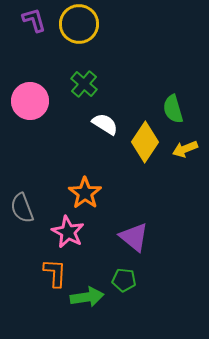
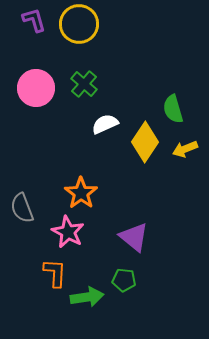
pink circle: moved 6 px right, 13 px up
white semicircle: rotated 56 degrees counterclockwise
orange star: moved 4 px left
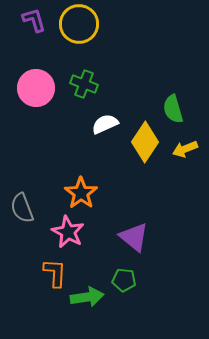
green cross: rotated 20 degrees counterclockwise
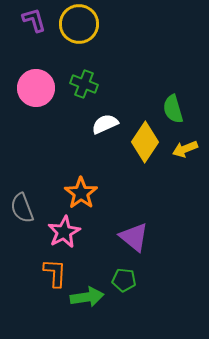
pink star: moved 4 px left; rotated 16 degrees clockwise
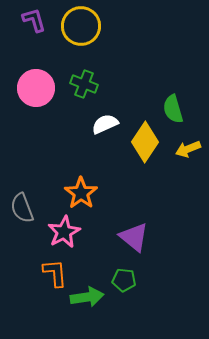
yellow circle: moved 2 px right, 2 px down
yellow arrow: moved 3 px right
orange L-shape: rotated 8 degrees counterclockwise
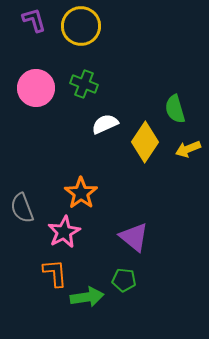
green semicircle: moved 2 px right
